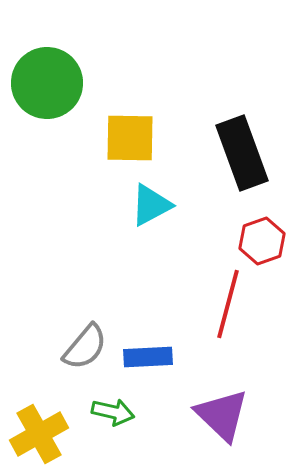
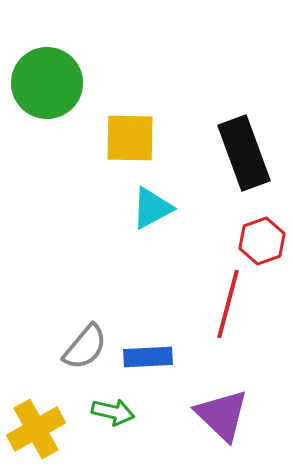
black rectangle: moved 2 px right
cyan triangle: moved 1 px right, 3 px down
yellow cross: moved 3 px left, 5 px up
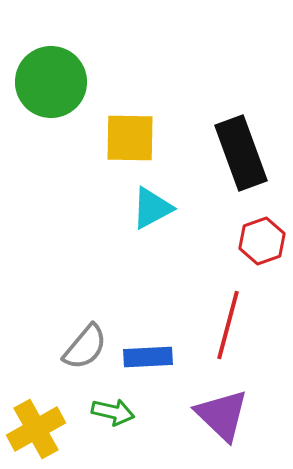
green circle: moved 4 px right, 1 px up
black rectangle: moved 3 px left
red line: moved 21 px down
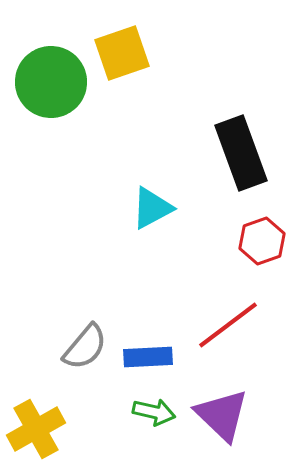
yellow square: moved 8 px left, 85 px up; rotated 20 degrees counterclockwise
red line: rotated 38 degrees clockwise
green arrow: moved 41 px right
